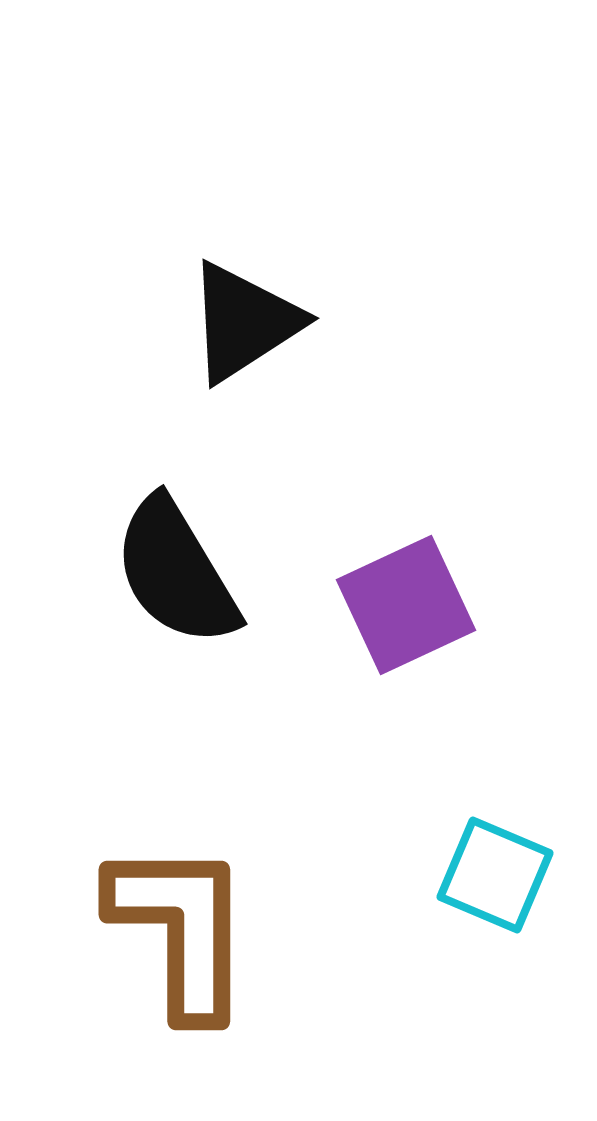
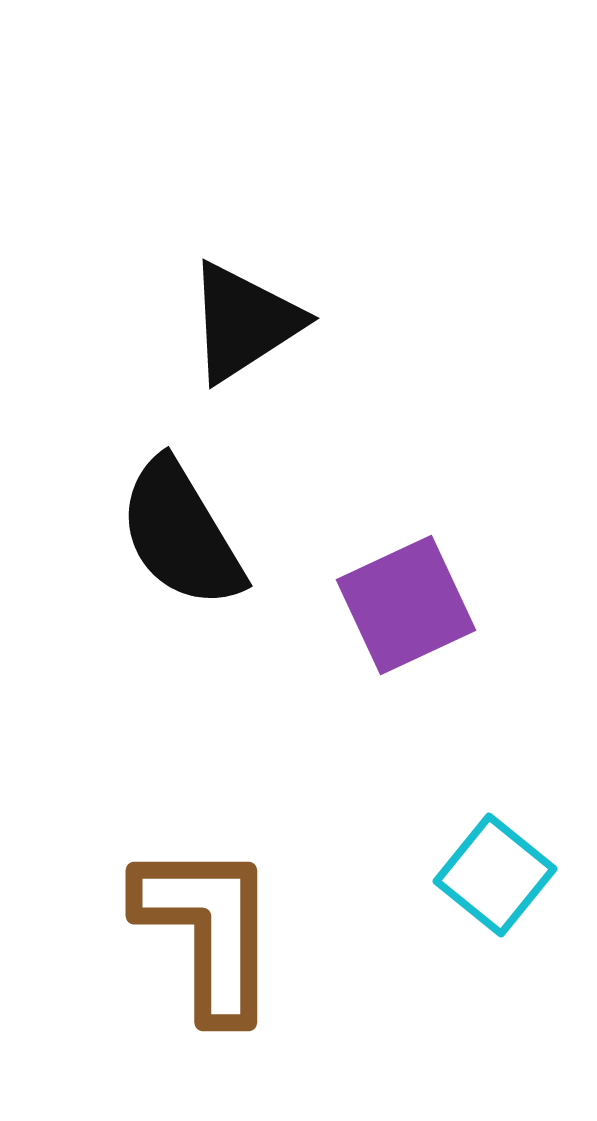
black semicircle: moved 5 px right, 38 px up
cyan square: rotated 16 degrees clockwise
brown L-shape: moved 27 px right, 1 px down
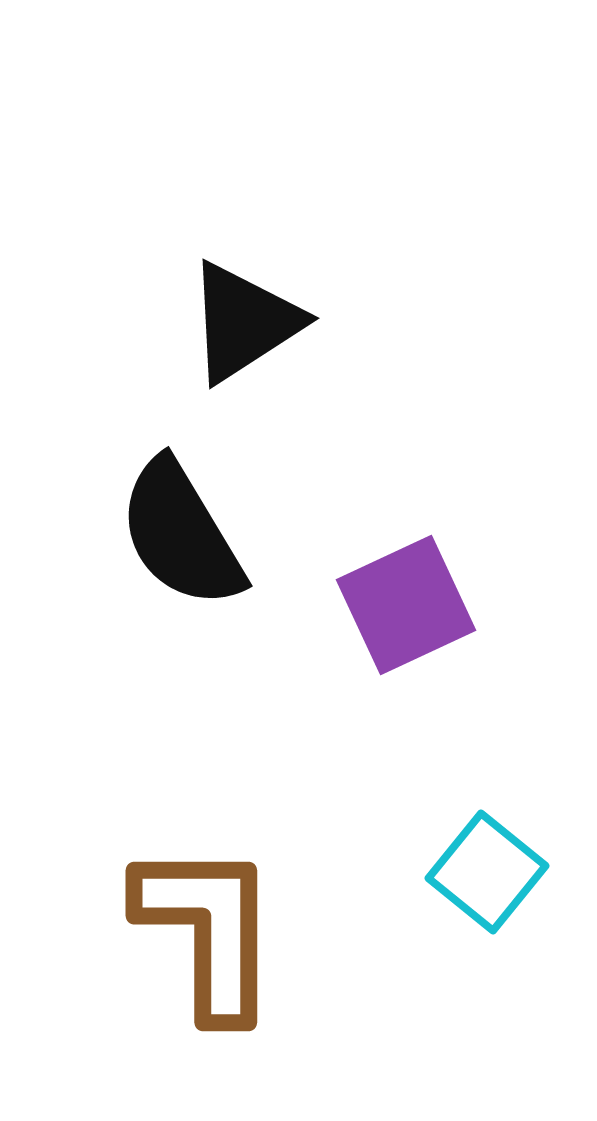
cyan square: moved 8 px left, 3 px up
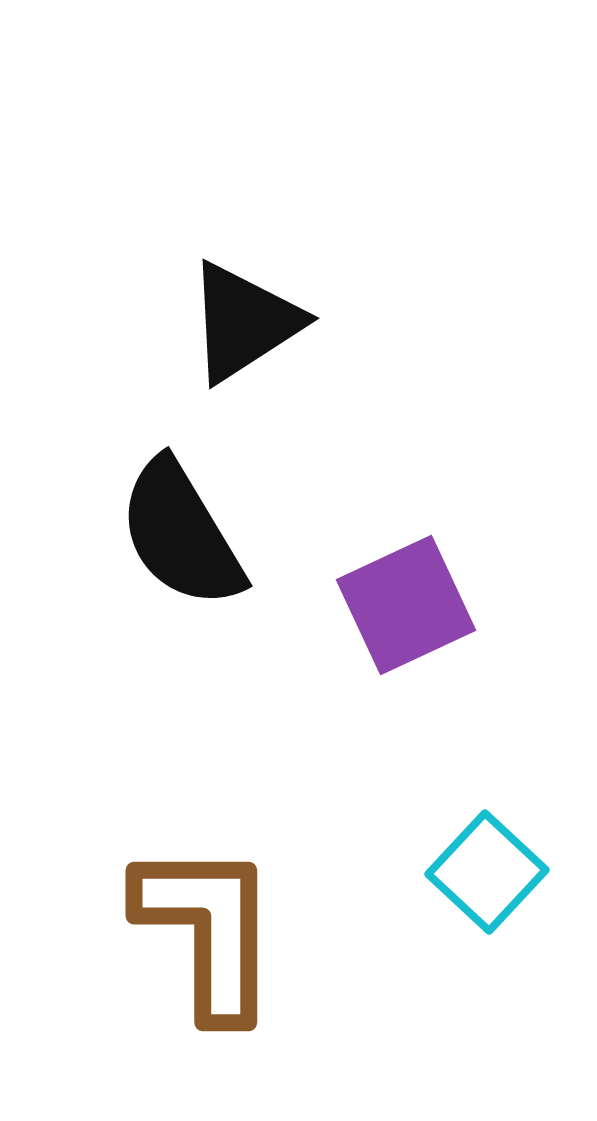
cyan square: rotated 4 degrees clockwise
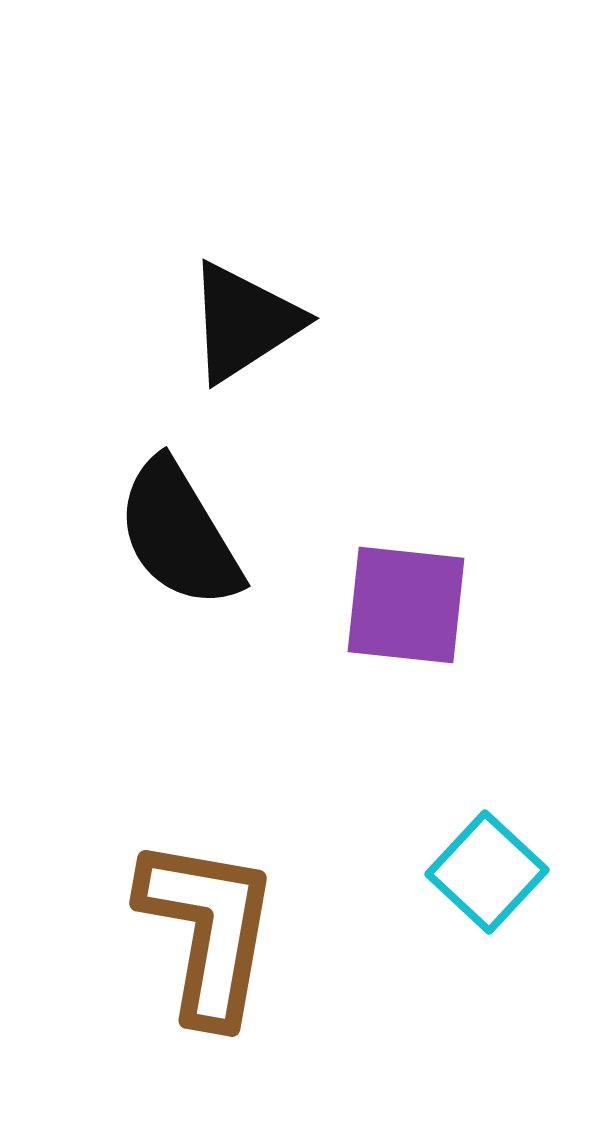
black semicircle: moved 2 px left
purple square: rotated 31 degrees clockwise
brown L-shape: rotated 10 degrees clockwise
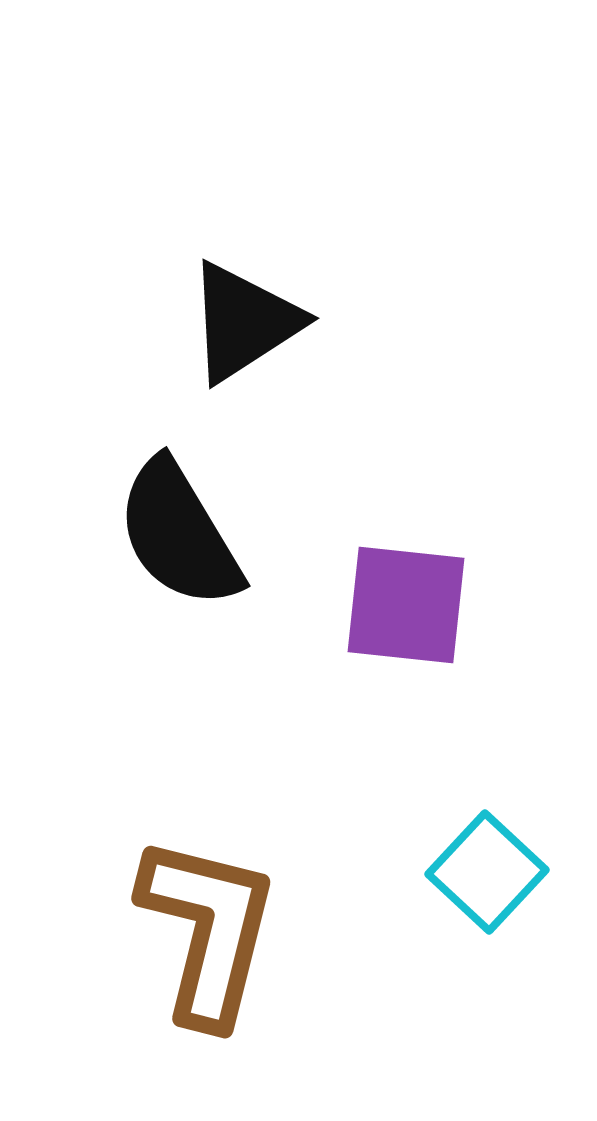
brown L-shape: rotated 4 degrees clockwise
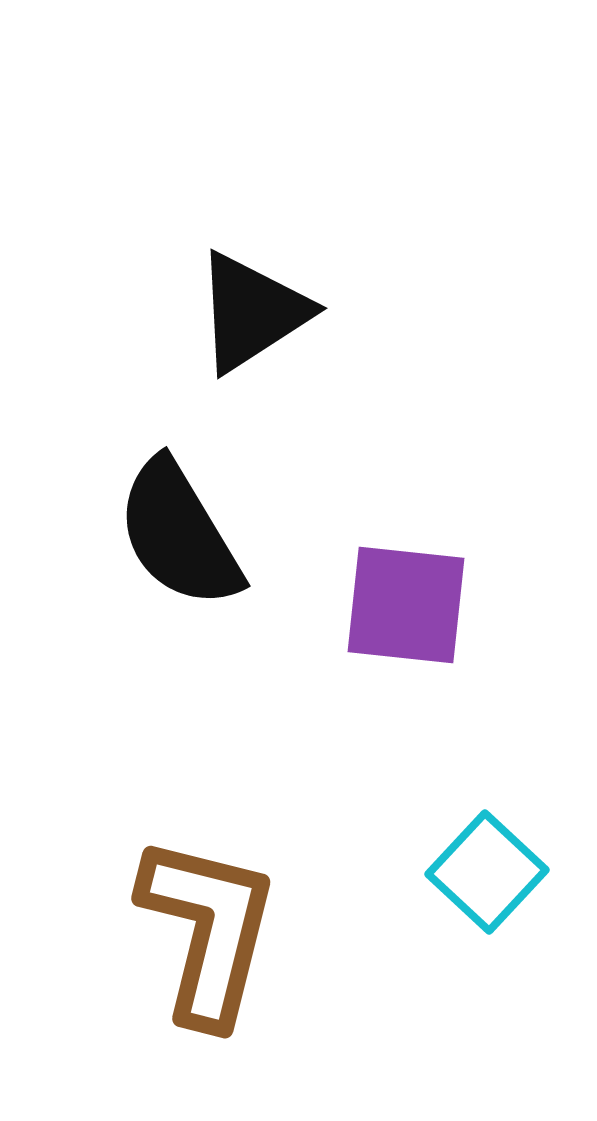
black triangle: moved 8 px right, 10 px up
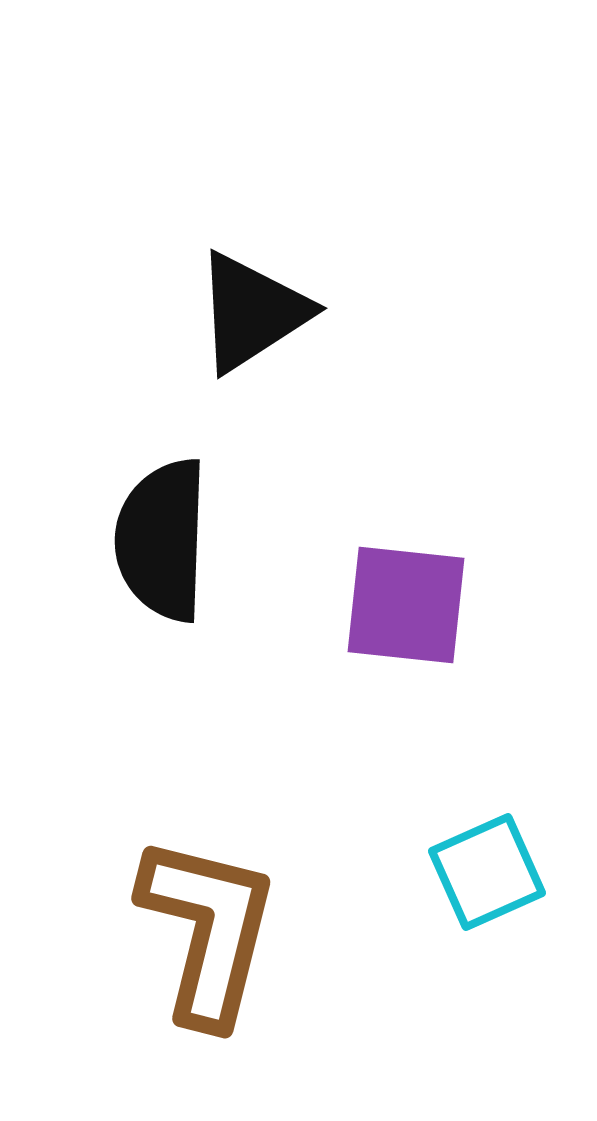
black semicircle: moved 17 px left, 6 px down; rotated 33 degrees clockwise
cyan square: rotated 23 degrees clockwise
